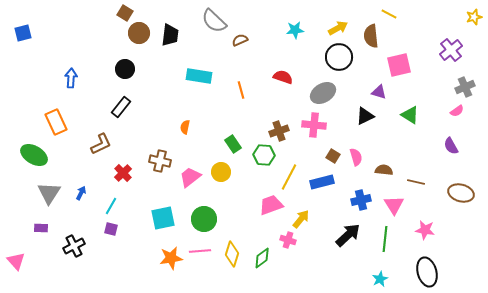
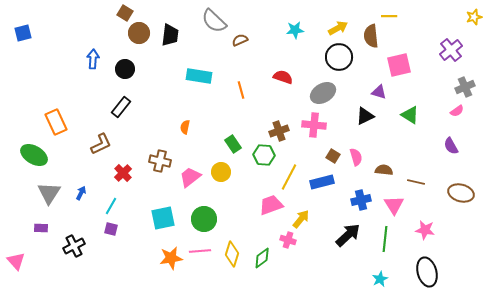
yellow line at (389, 14): moved 2 px down; rotated 28 degrees counterclockwise
blue arrow at (71, 78): moved 22 px right, 19 px up
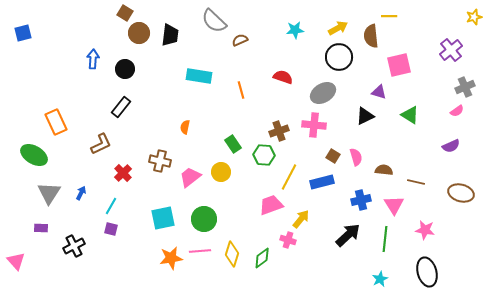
purple semicircle at (451, 146): rotated 84 degrees counterclockwise
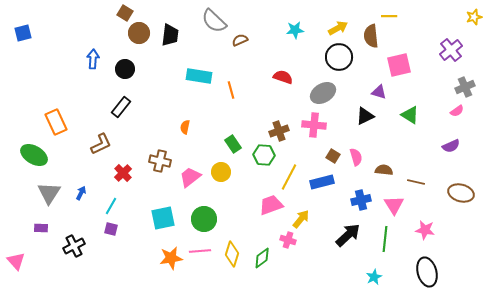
orange line at (241, 90): moved 10 px left
cyan star at (380, 279): moved 6 px left, 2 px up
